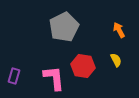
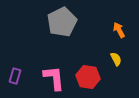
gray pentagon: moved 2 px left, 5 px up
yellow semicircle: moved 1 px up
red hexagon: moved 5 px right, 11 px down
purple rectangle: moved 1 px right
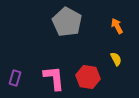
gray pentagon: moved 5 px right; rotated 16 degrees counterclockwise
orange arrow: moved 2 px left, 4 px up
purple rectangle: moved 2 px down
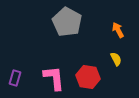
orange arrow: moved 1 px right, 4 px down
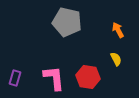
gray pentagon: rotated 16 degrees counterclockwise
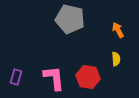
gray pentagon: moved 3 px right, 3 px up
yellow semicircle: rotated 24 degrees clockwise
purple rectangle: moved 1 px right, 1 px up
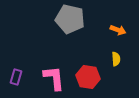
orange arrow: rotated 140 degrees clockwise
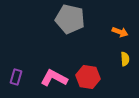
orange arrow: moved 2 px right, 2 px down
yellow semicircle: moved 9 px right
pink L-shape: rotated 56 degrees counterclockwise
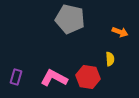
yellow semicircle: moved 15 px left
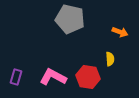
pink L-shape: moved 1 px left, 1 px up
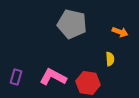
gray pentagon: moved 2 px right, 5 px down
red hexagon: moved 6 px down
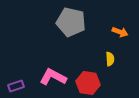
gray pentagon: moved 1 px left, 2 px up
purple rectangle: moved 9 px down; rotated 56 degrees clockwise
